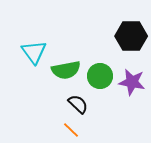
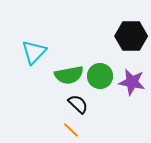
cyan triangle: rotated 20 degrees clockwise
green semicircle: moved 3 px right, 5 px down
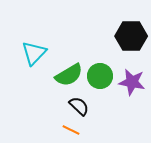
cyan triangle: moved 1 px down
green semicircle: rotated 20 degrees counterclockwise
black semicircle: moved 1 px right, 2 px down
orange line: rotated 18 degrees counterclockwise
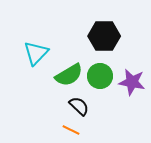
black hexagon: moved 27 px left
cyan triangle: moved 2 px right
